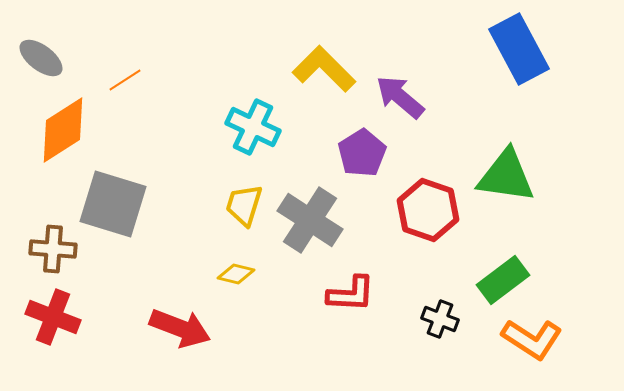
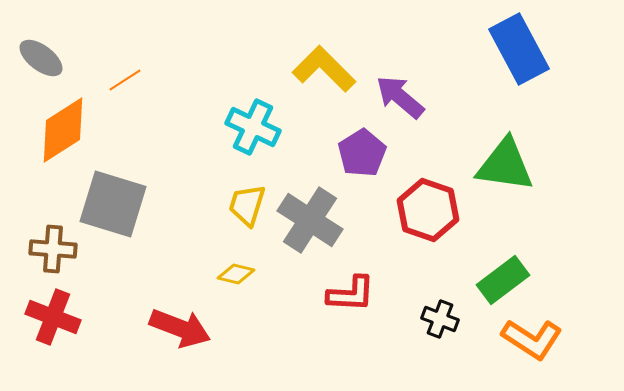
green triangle: moved 1 px left, 11 px up
yellow trapezoid: moved 3 px right
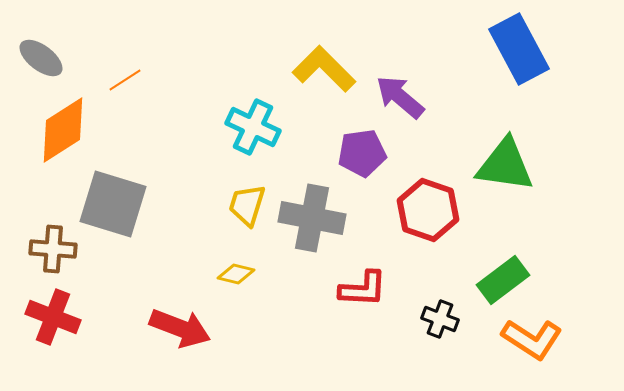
purple pentagon: rotated 24 degrees clockwise
gray cross: moved 2 px right, 2 px up; rotated 22 degrees counterclockwise
red L-shape: moved 12 px right, 5 px up
